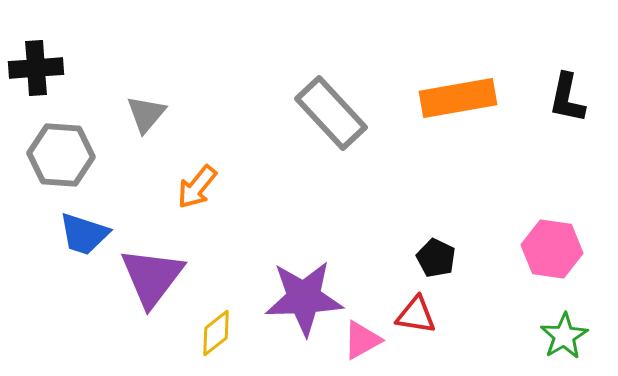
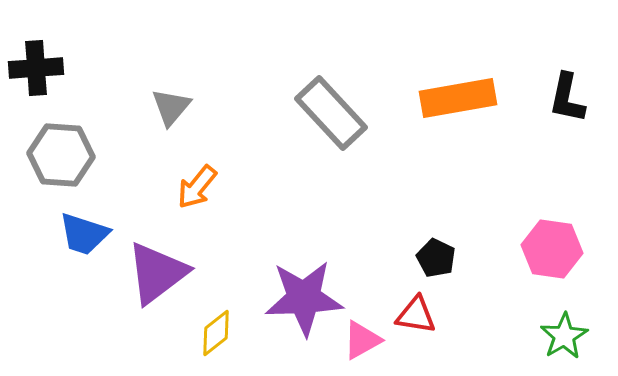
gray triangle: moved 25 px right, 7 px up
purple triangle: moved 5 px right, 4 px up; rotated 16 degrees clockwise
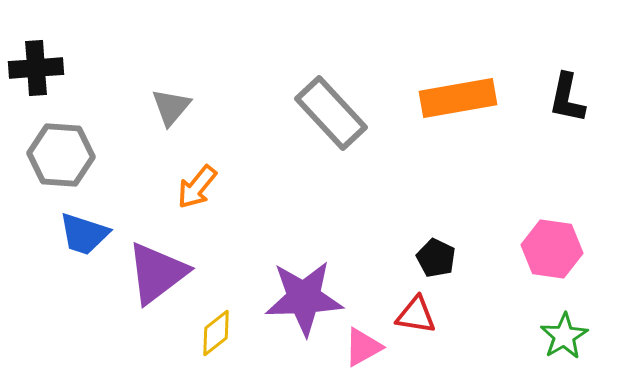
pink triangle: moved 1 px right, 7 px down
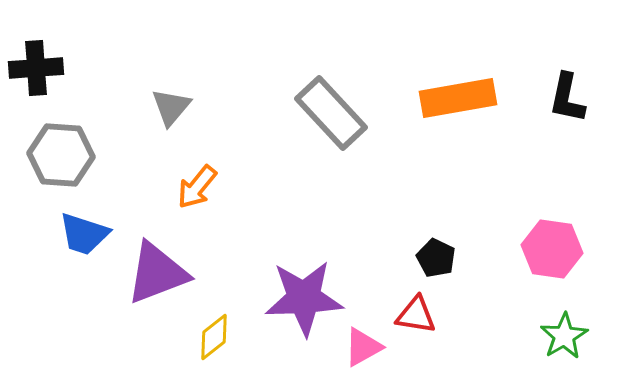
purple triangle: rotated 16 degrees clockwise
yellow diamond: moved 2 px left, 4 px down
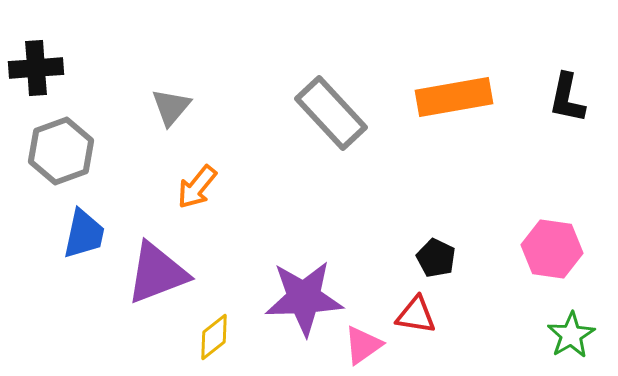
orange rectangle: moved 4 px left, 1 px up
gray hexagon: moved 4 px up; rotated 24 degrees counterclockwise
blue trapezoid: rotated 96 degrees counterclockwise
green star: moved 7 px right, 1 px up
pink triangle: moved 2 px up; rotated 6 degrees counterclockwise
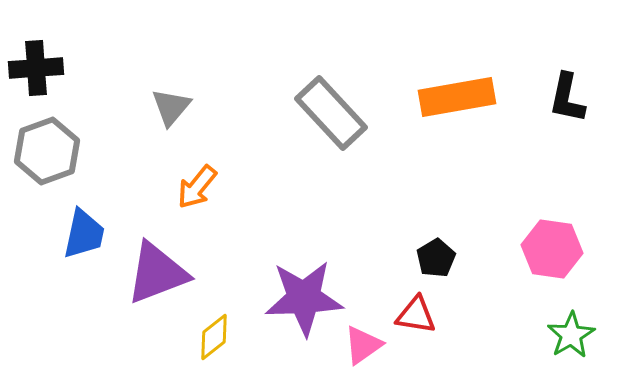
orange rectangle: moved 3 px right
gray hexagon: moved 14 px left
black pentagon: rotated 15 degrees clockwise
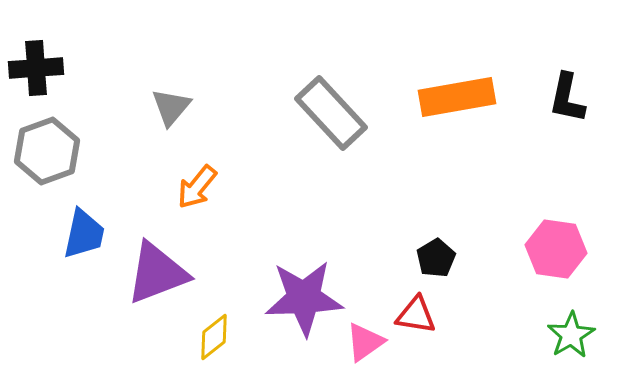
pink hexagon: moved 4 px right
pink triangle: moved 2 px right, 3 px up
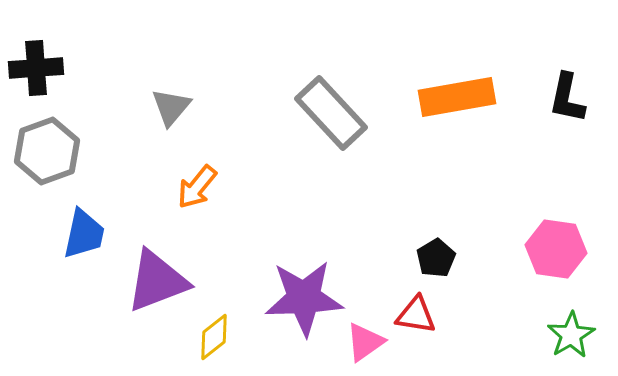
purple triangle: moved 8 px down
